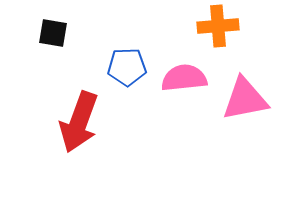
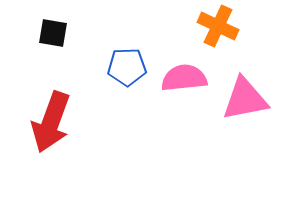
orange cross: rotated 30 degrees clockwise
red arrow: moved 28 px left
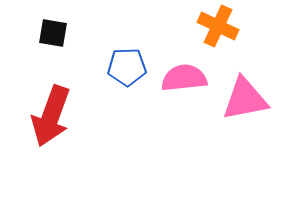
red arrow: moved 6 px up
